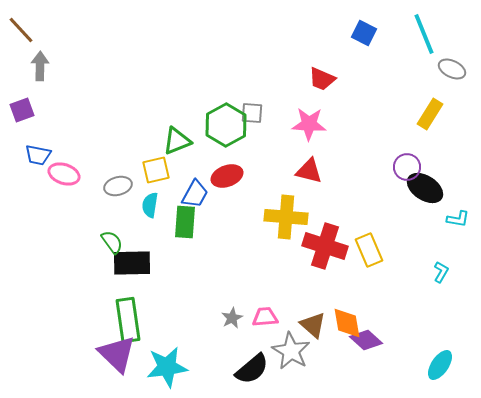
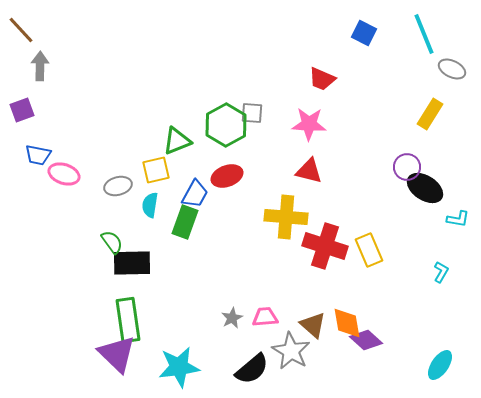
green rectangle at (185, 222): rotated 16 degrees clockwise
cyan star at (167, 367): moved 12 px right
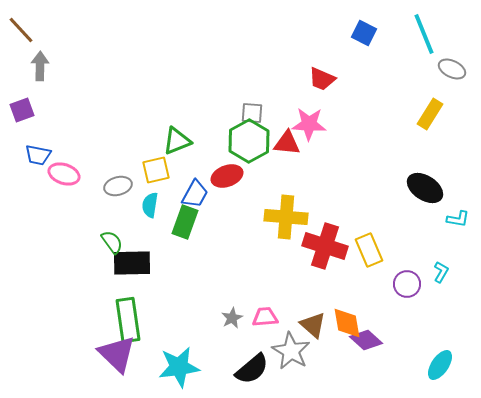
green hexagon at (226, 125): moved 23 px right, 16 px down
purple circle at (407, 167): moved 117 px down
red triangle at (309, 171): moved 22 px left, 28 px up; rotated 8 degrees counterclockwise
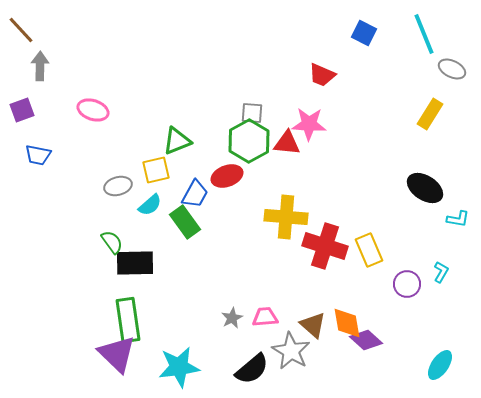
red trapezoid at (322, 79): moved 4 px up
pink ellipse at (64, 174): moved 29 px right, 64 px up
cyan semicircle at (150, 205): rotated 140 degrees counterclockwise
green rectangle at (185, 222): rotated 56 degrees counterclockwise
black rectangle at (132, 263): moved 3 px right
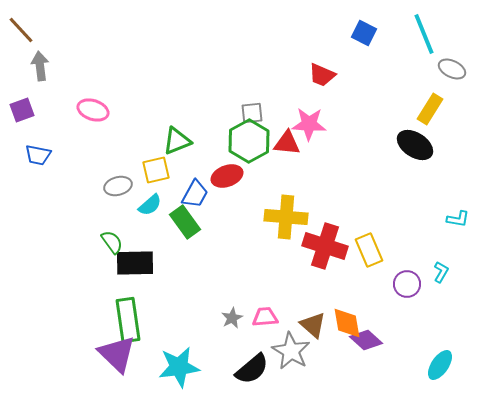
gray arrow at (40, 66): rotated 8 degrees counterclockwise
gray square at (252, 113): rotated 10 degrees counterclockwise
yellow rectangle at (430, 114): moved 5 px up
black ellipse at (425, 188): moved 10 px left, 43 px up
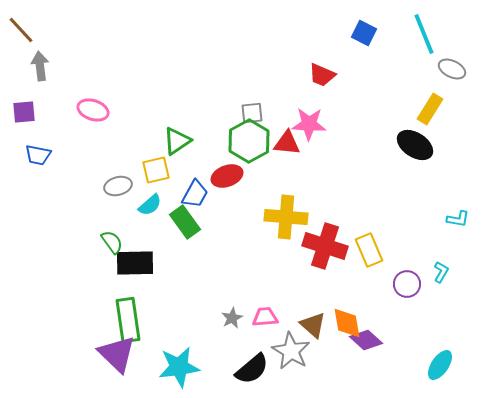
purple square at (22, 110): moved 2 px right, 2 px down; rotated 15 degrees clockwise
green triangle at (177, 141): rotated 12 degrees counterclockwise
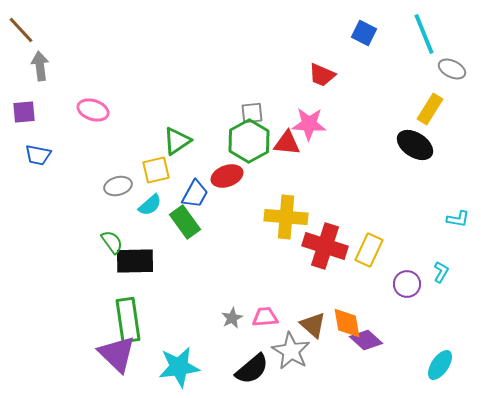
yellow rectangle at (369, 250): rotated 48 degrees clockwise
black rectangle at (135, 263): moved 2 px up
